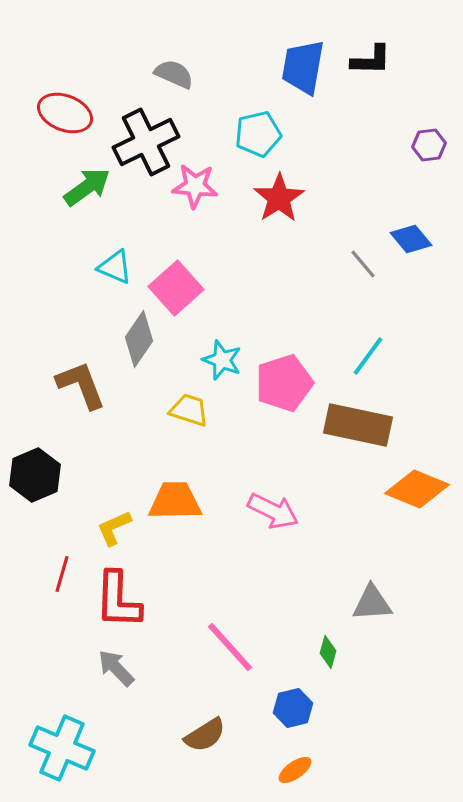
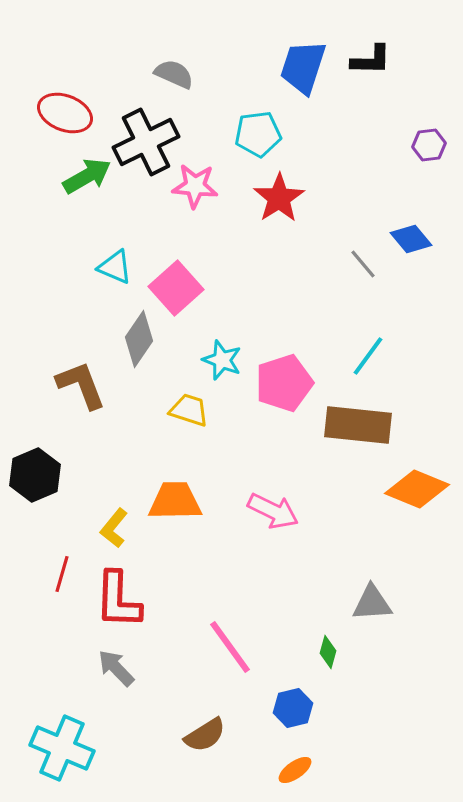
blue trapezoid: rotated 8 degrees clockwise
cyan pentagon: rotated 6 degrees clockwise
green arrow: moved 11 px up; rotated 6 degrees clockwise
brown rectangle: rotated 6 degrees counterclockwise
yellow L-shape: rotated 27 degrees counterclockwise
pink line: rotated 6 degrees clockwise
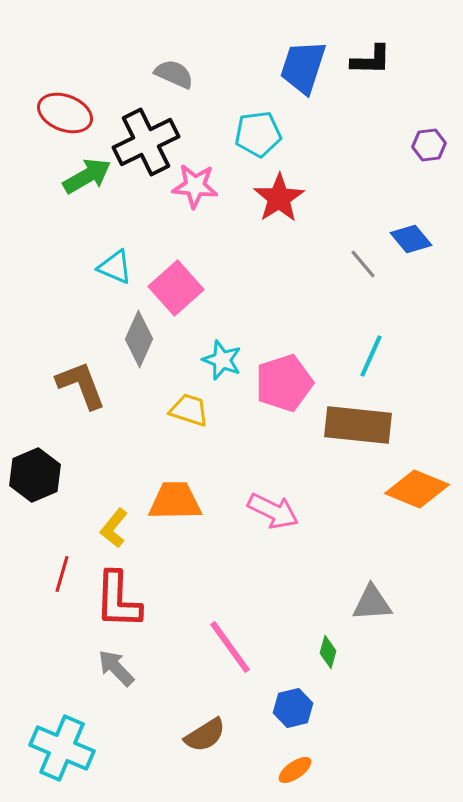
gray diamond: rotated 10 degrees counterclockwise
cyan line: moved 3 px right; rotated 12 degrees counterclockwise
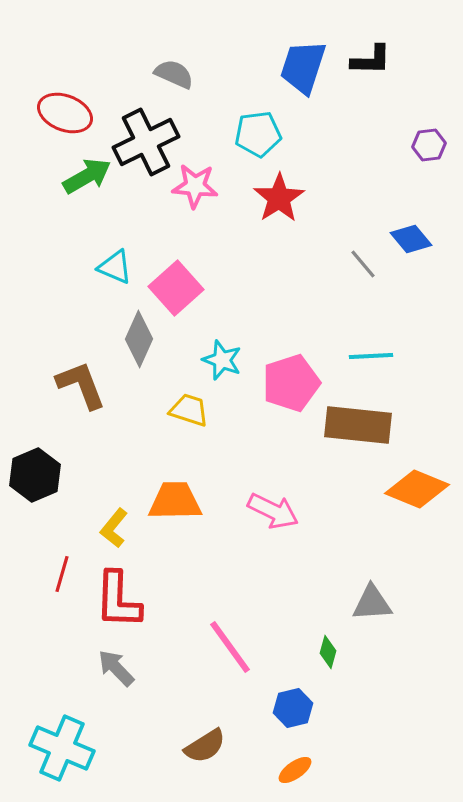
cyan line: rotated 63 degrees clockwise
pink pentagon: moved 7 px right
brown semicircle: moved 11 px down
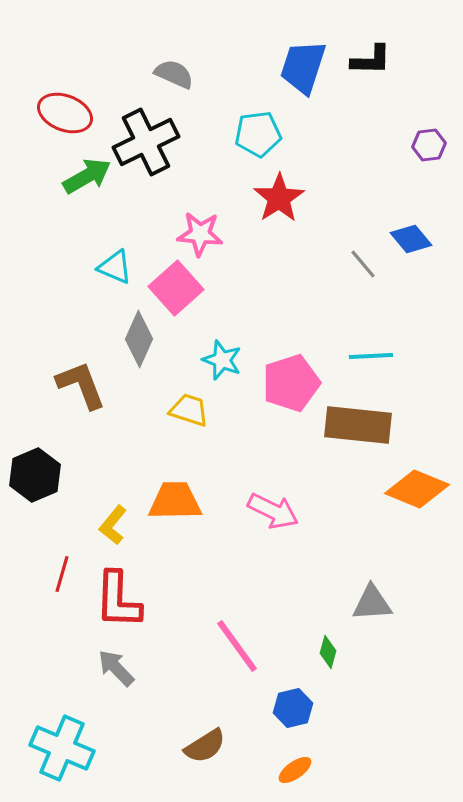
pink star: moved 5 px right, 48 px down
yellow L-shape: moved 1 px left, 3 px up
pink line: moved 7 px right, 1 px up
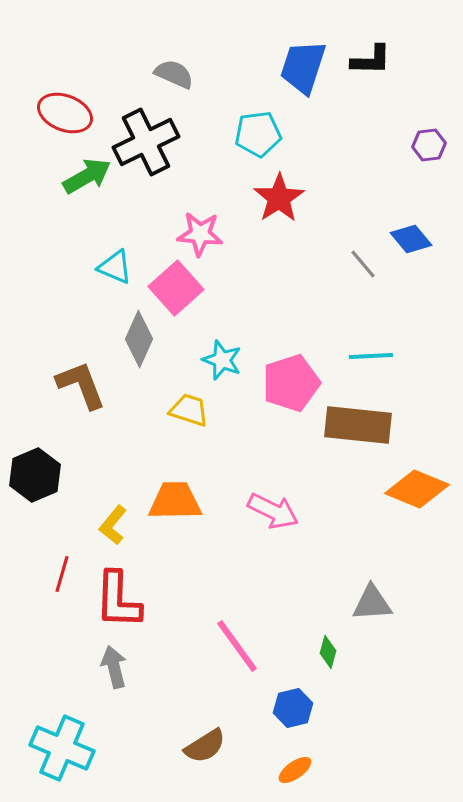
gray arrow: moved 2 px left, 1 px up; rotated 30 degrees clockwise
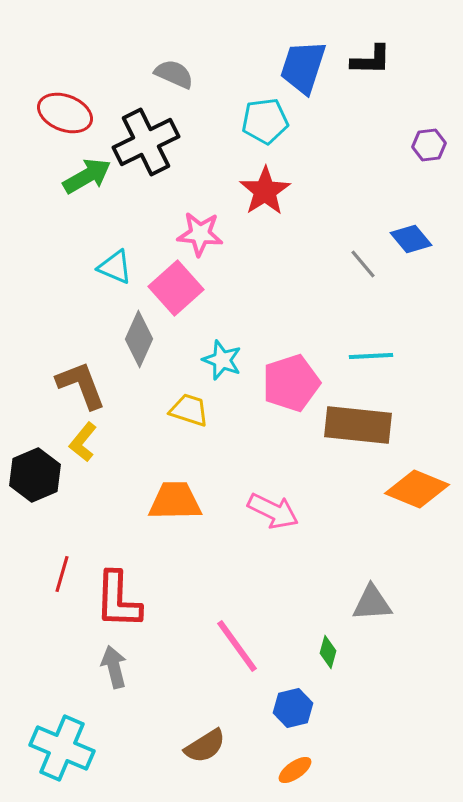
cyan pentagon: moved 7 px right, 13 px up
red star: moved 14 px left, 7 px up
yellow L-shape: moved 30 px left, 83 px up
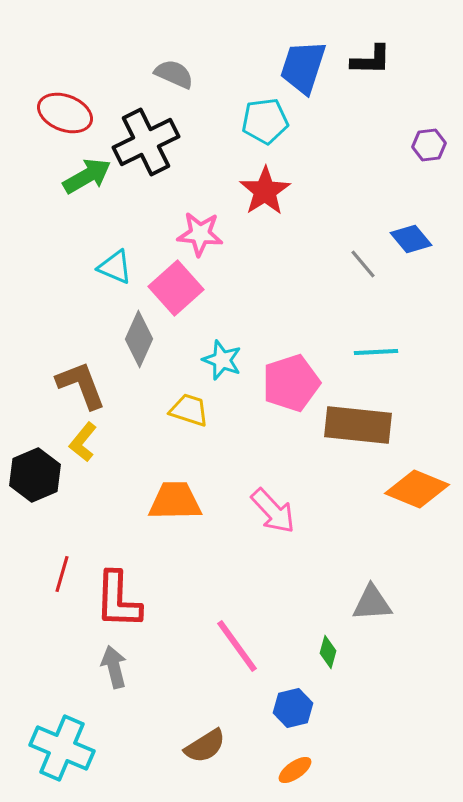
cyan line: moved 5 px right, 4 px up
pink arrow: rotated 21 degrees clockwise
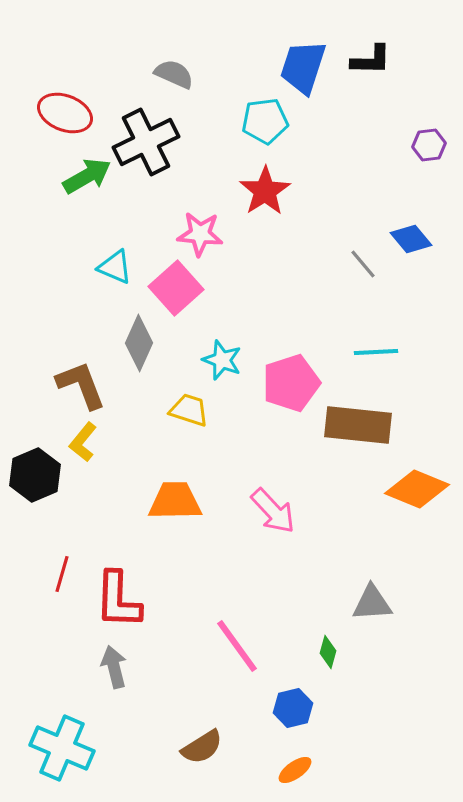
gray diamond: moved 4 px down
brown semicircle: moved 3 px left, 1 px down
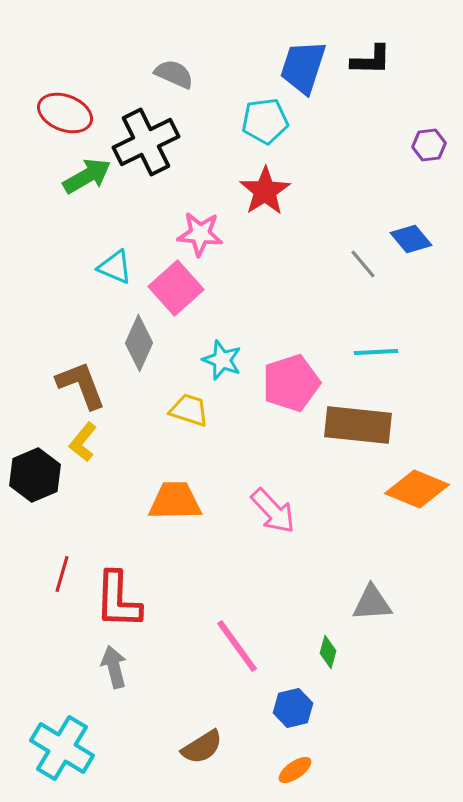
cyan cross: rotated 8 degrees clockwise
